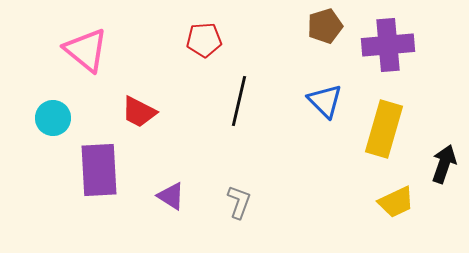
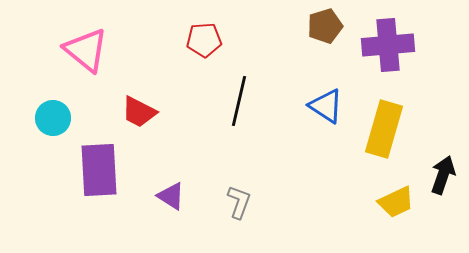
blue triangle: moved 1 px right, 5 px down; rotated 12 degrees counterclockwise
black arrow: moved 1 px left, 11 px down
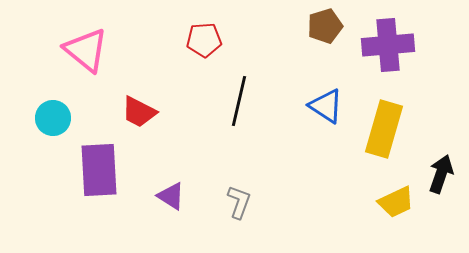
black arrow: moved 2 px left, 1 px up
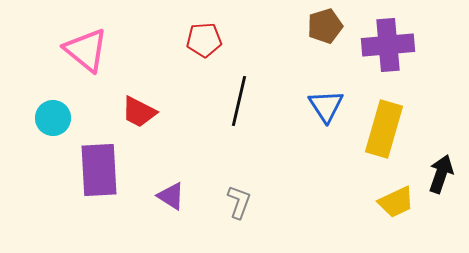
blue triangle: rotated 24 degrees clockwise
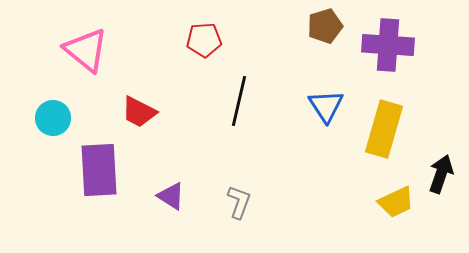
purple cross: rotated 9 degrees clockwise
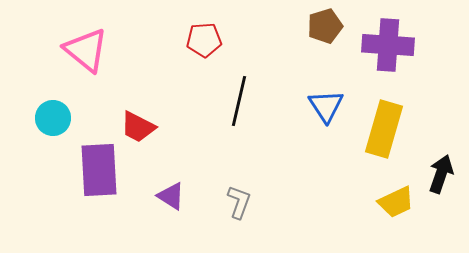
red trapezoid: moved 1 px left, 15 px down
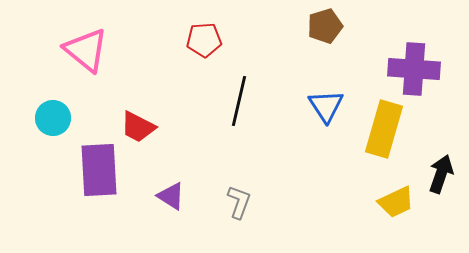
purple cross: moved 26 px right, 24 px down
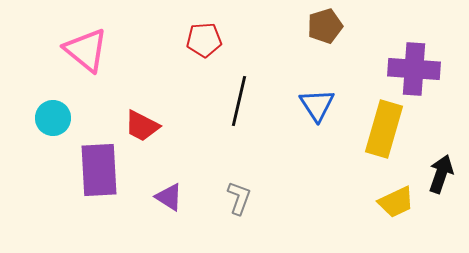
blue triangle: moved 9 px left, 1 px up
red trapezoid: moved 4 px right, 1 px up
purple triangle: moved 2 px left, 1 px down
gray L-shape: moved 4 px up
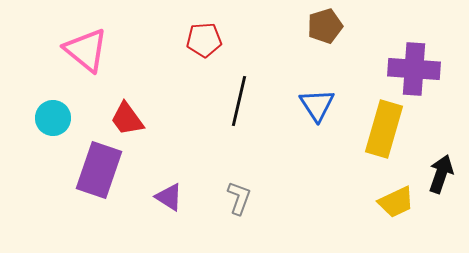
red trapezoid: moved 15 px left, 7 px up; rotated 27 degrees clockwise
purple rectangle: rotated 22 degrees clockwise
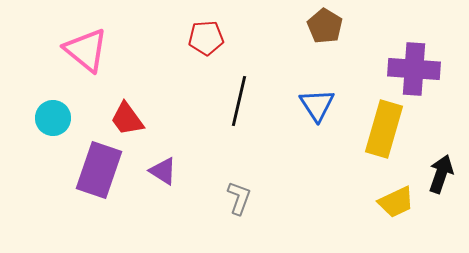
brown pentagon: rotated 24 degrees counterclockwise
red pentagon: moved 2 px right, 2 px up
purple triangle: moved 6 px left, 26 px up
